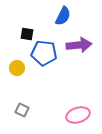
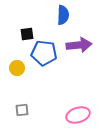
blue semicircle: moved 1 px up; rotated 24 degrees counterclockwise
black square: rotated 16 degrees counterclockwise
gray square: rotated 32 degrees counterclockwise
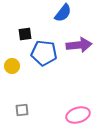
blue semicircle: moved 2 px up; rotated 36 degrees clockwise
black square: moved 2 px left
yellow circle: moved 5 px left, 2 px up
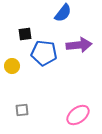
pink ellipse: rotated 20 degrees counterclockwise
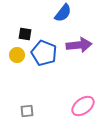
black square: rotated 16 degrees clockwise
blue pentagon: rotated 15 degrees clockwise
yellow circle: moved 5 px right, 11 px up
gray square: moved 5 px right, 1 px down
pink ellipse: moved 5 px right, 9 px up
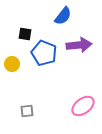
blue semicircle: moved 3 px down
yellow circle: moved 5 px left, 9 px down
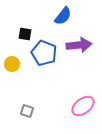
gray square: rotated 24 degrees clockwise
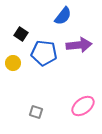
black square: moved 4 px left; rotated 24 degrees clockwise
blue pentagon: rotated 15 degrees counterclockwise
yellow circle: moved 1 px right, 1 px up
gray square: moved 9 px right, 1 px down
